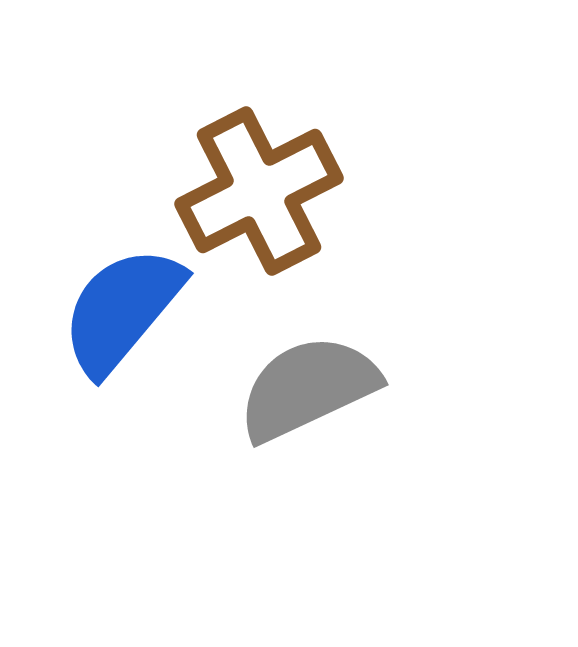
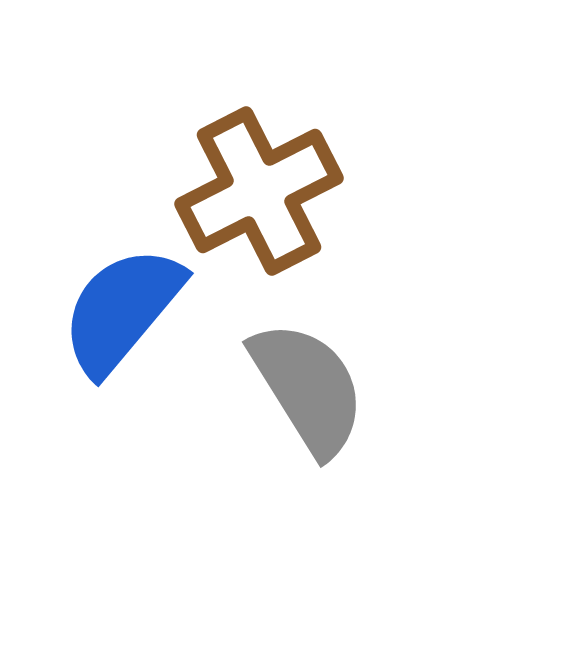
gray semicircle: rotated 83 degrees clockwise
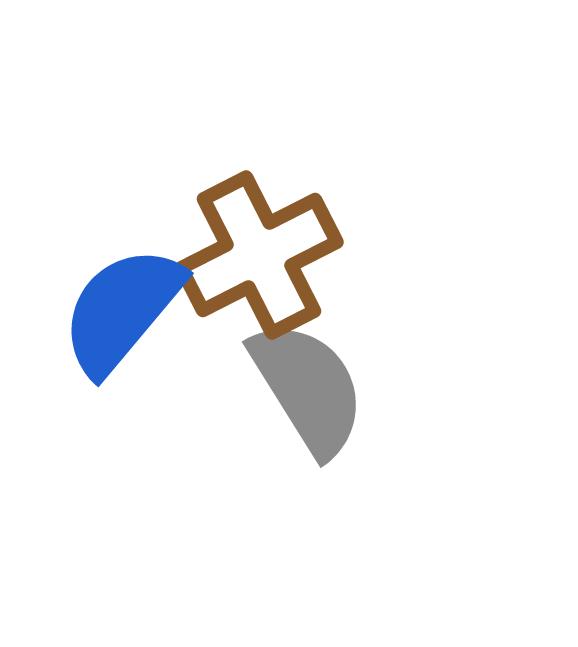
brown cross: moved 64 px down
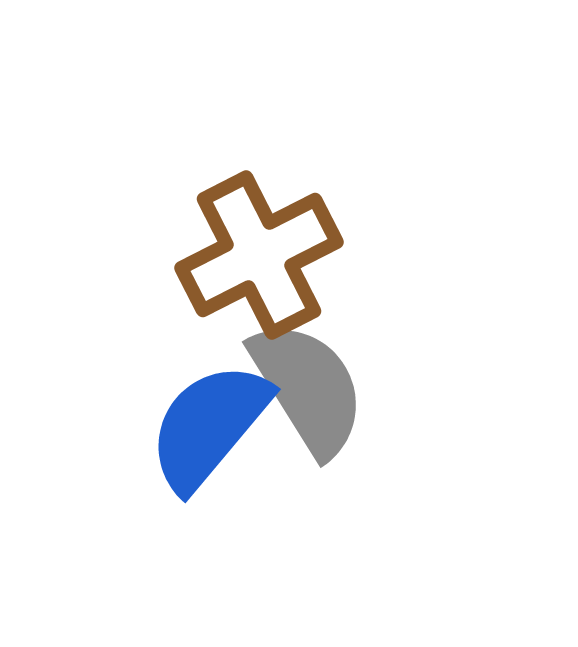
blue semicircle: moved 87 px right, 116 px down
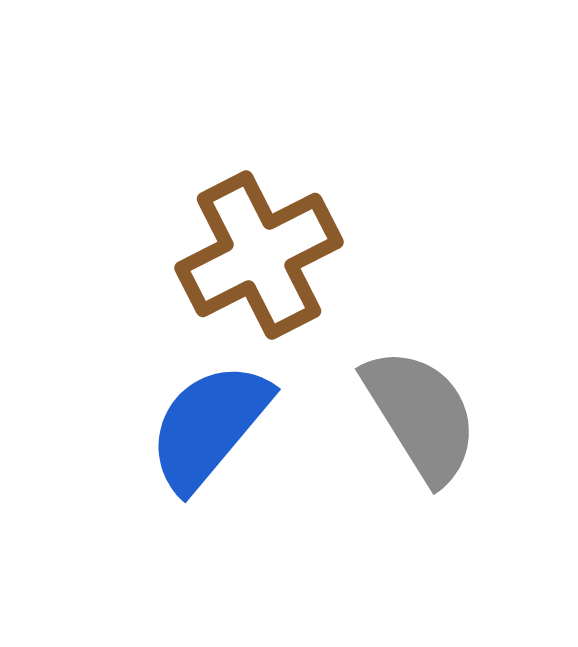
gray semicircle: moved 113 px right, 27 px down
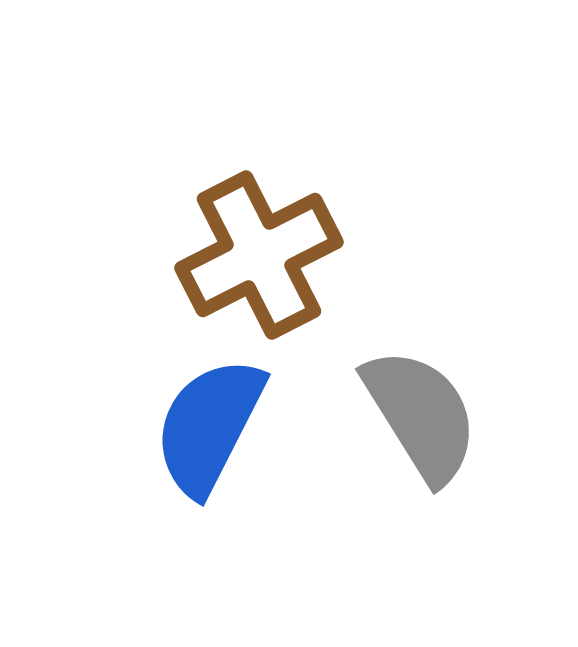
blue semicircle: rotated 13 degrees counterclockwise
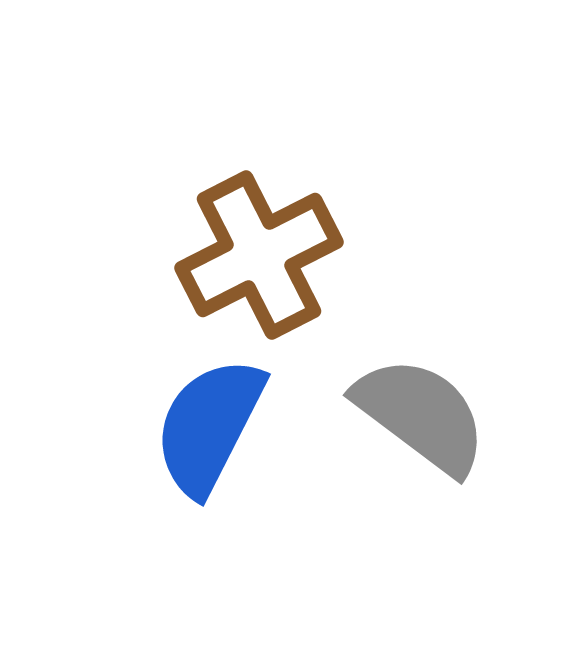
gray semicircle: rotated 21 degrees counterclockwise
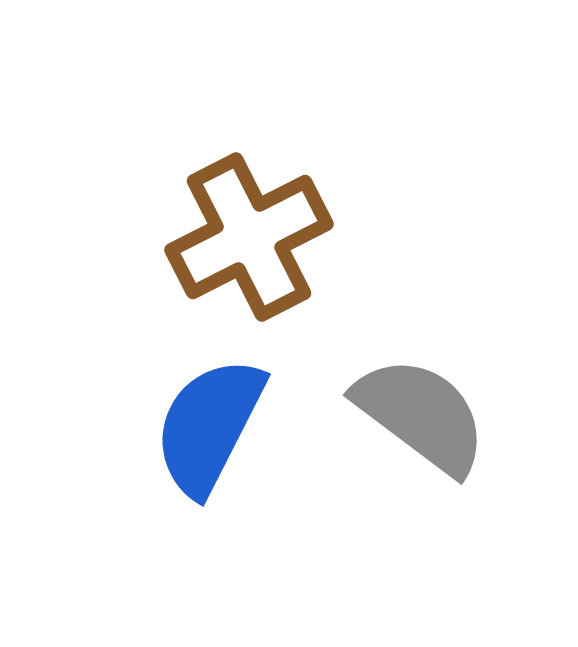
brown cross: moved 10 px left, 18 px up
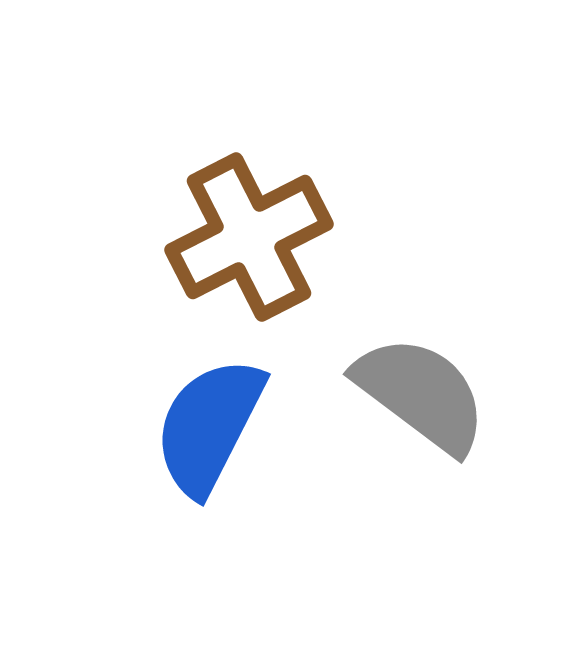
gray semicircle: moved 21 px up
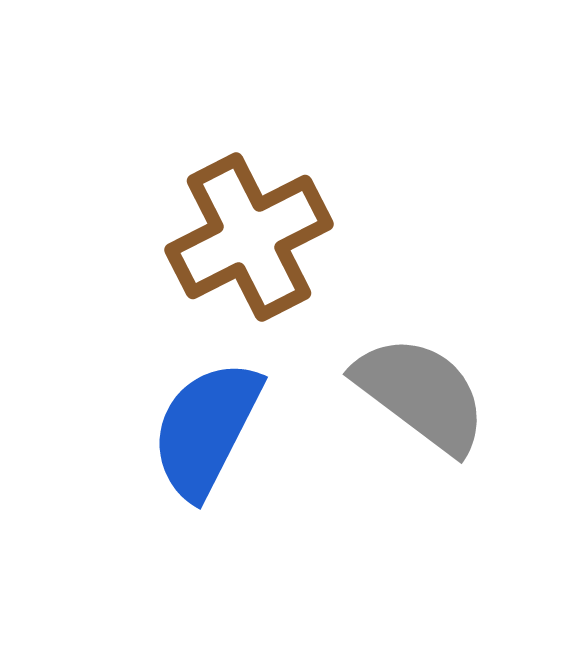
blue semicircle: moved 3 px left, 3 px down
